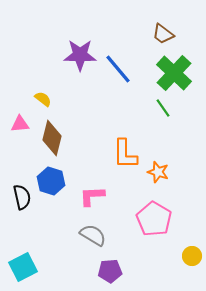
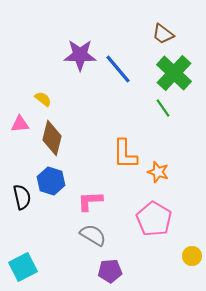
pink L-shape: moved 2 px left, 5 px down
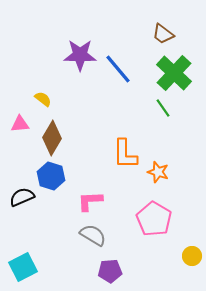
brown diamond: rotated 16 degrees clockwise
blue hexagon: moved 5 px up
black semicircle: rotated 100 degrees counterclockwise
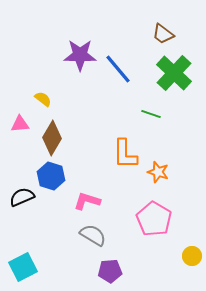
green line: moved 12 px left, 6 px down; rotated 36 degrees counterclockwise
pink L-shape: moved 3 px left; rotated 20 degrees clockwise
